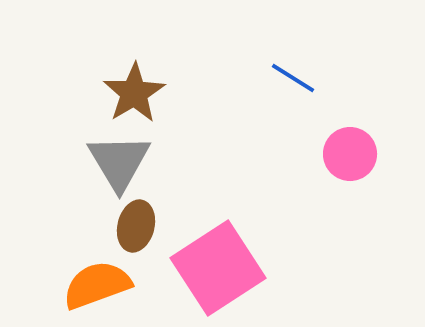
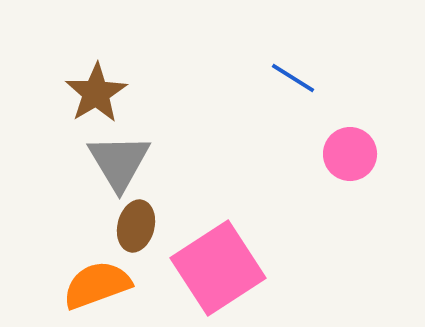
brown star: moved 38 px left
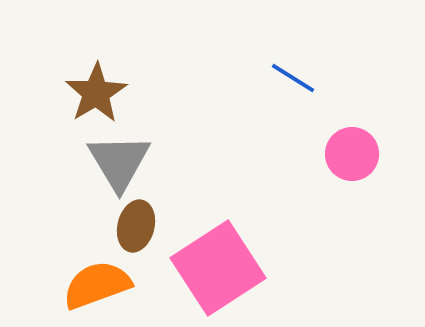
pink circle: moved 2 px right
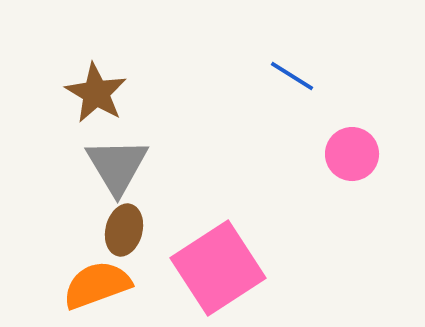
blue line: moved 1 px left, 2 px up
brown star: rotated 10 degrees counterclockwise
gray triangle: moved 2 px left, 4 px down
brown ellipse: moved 12 px left, 4 px down
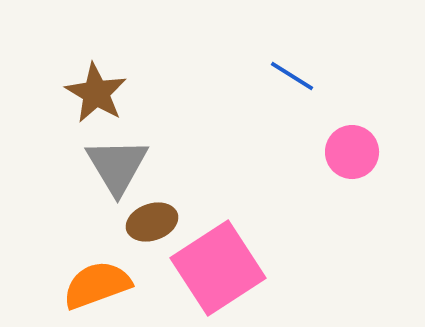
pink circle: moved 2 px up
brown ellipse: moved 28 px right, 8 px up; rotated 57 degrees clockwise
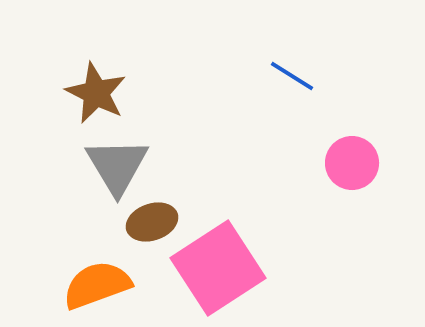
brown star: rotated 4 degrees counterclockwise
pink circle: moved 11 px down
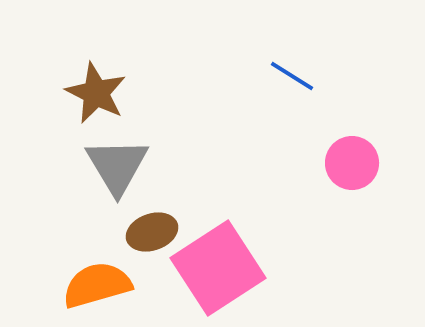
brown ellipse: moved 10 px down
orange semicircle: rotated 4 degrees clockwise
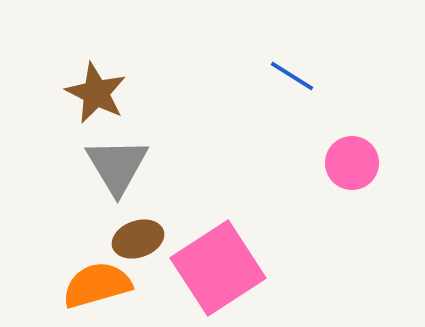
brown ellipse: moved 14 px left, 7 px down
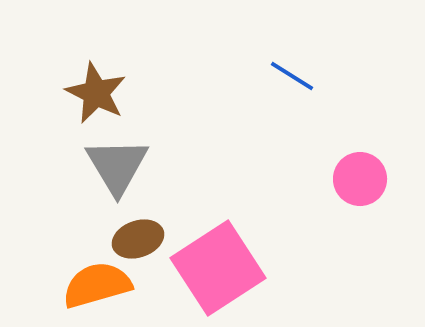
pink circle: moved 8 px right, 16 px down
